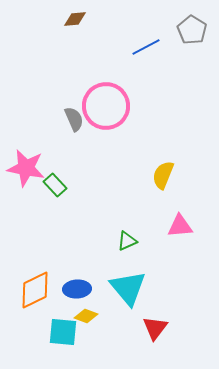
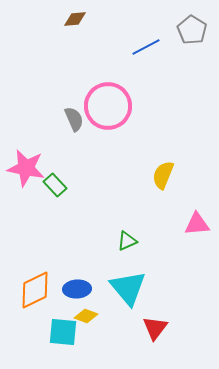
pink circle: moved 2 px right
pink triangle: moved 17 px right, 2 px up
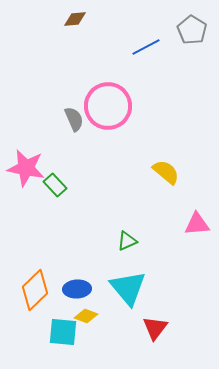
yellow semicircle: moved 3 px right, 3 px up; rotated 108 degrees clockwise
orange diamond: rotated 18 degrees counterclockwise
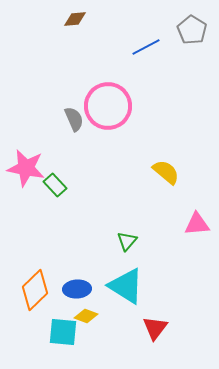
green triangle: rotated 25 degrees counterclockwise
cyan triangle: moved 2 px left, 2 px up; rotated 18 degrees counterclockwise
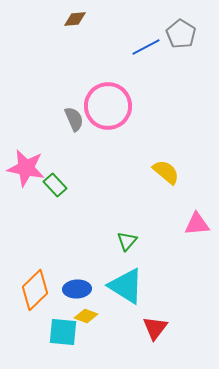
gray pentagon: moved 11 px left, 4 px down
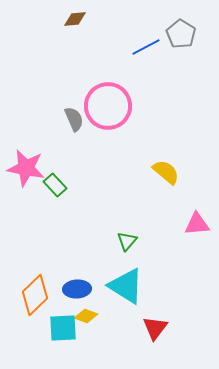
orange diamond: moved 5 px down
cyan square: moved 4 px up; rotated 8 degrees counterclockwise
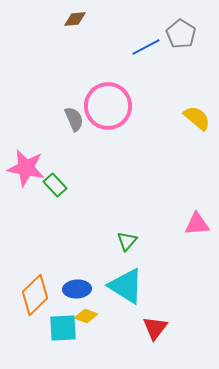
yellow semicircle: moved 31 px right, 54 px up
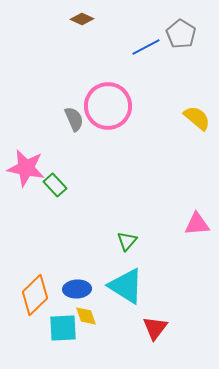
brown diamond: moved 7 px right; rotated 30 degrees clockwise
yellow diamond: rotated 50 degrees clockwise
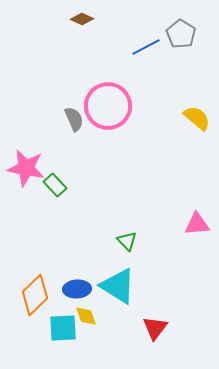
green triangle: rotated 25 degrees counterclockwise
cyan triangle: moved 8 px left
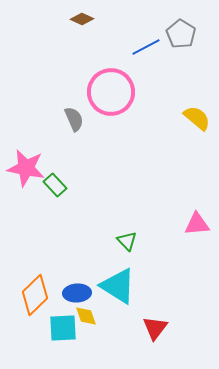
pink circle: moved 3 px right, 14 px up
blue ellipse: moved 4 px down
